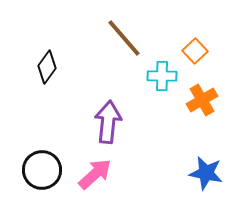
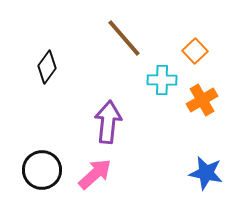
cyan cross: moved 4 px down
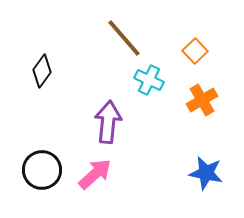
black diamond: moved 5 px left, 4 px down
cyan cross: moved 13 px left; rotated 24 degrees clockwise
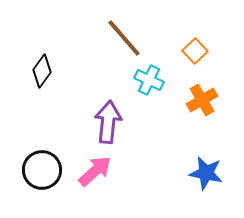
pink arrow: moved 3 px up
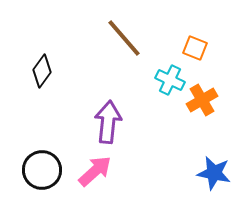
orange square: moved 3 px up; rotated 25 degrees counterclockwise
cyan cross: moved 21 px right
blue star: moved 8 px right
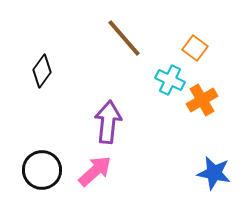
orange square: rotated 15 degrees clockwise
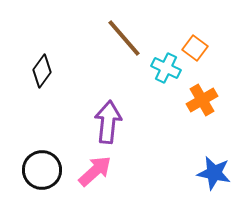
cyan cross: moved 4 px left, 12 px up
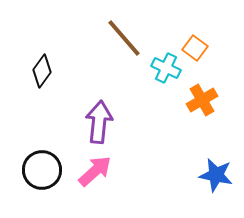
purple arrow: moved 9 px left
blue star: moved 2 px right, 2 px down
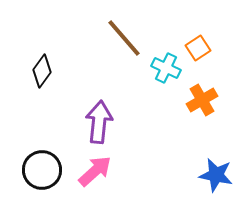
orange square: moved 3 px right; rotated 20 degrees clockwise
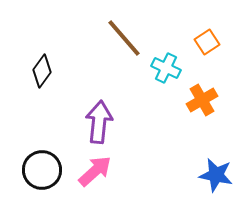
orange square: moved 9 px right, 6 px up
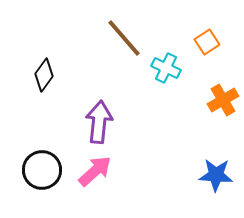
black diamond: moved 2 px right, 4 px down
orange cross: moved 21 px right
blue star: rotated 8 degrees counterclockwise
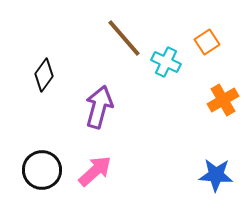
cyan cross: moved 6 px up
purple arrow: moved 15 px up; rotated 9 degrees clockwise
